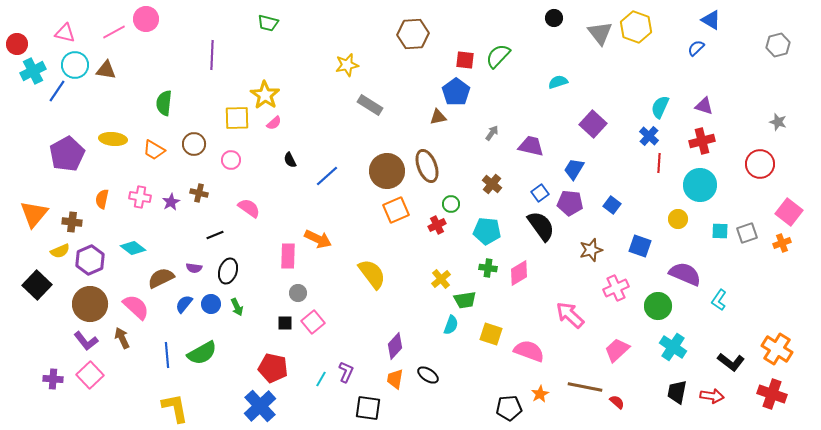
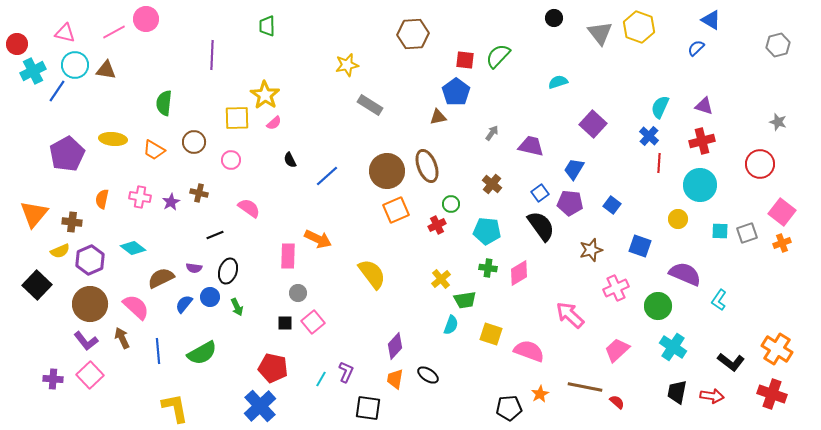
green trapezoid at (268, 23): moved 1 px left, 3 px down; rotated 75 degrees clockwise
yellow hexagon at (636, 27): moved 3 px right
brown circle at (194, 144): moved 2 px up
pink square at (789, 212): moved 7 px left
blue circle at (211, 304): moved 1 px left, 7 px up
blue line at (167, 355): moved 9 px left, 4 px up
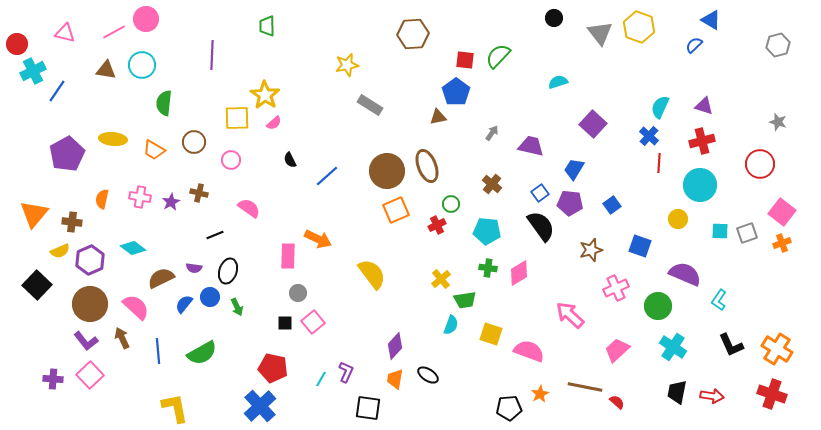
blue semicircle at (696, 48): moved 2 px left, 3 px up
cyan circle at (75, 65): moved 67 px right
blue square at (612, 205): rotated 18 degrees clockwise
black L-shape at (731, 362): moved 17 px up; rotated 28 degrees clockwise
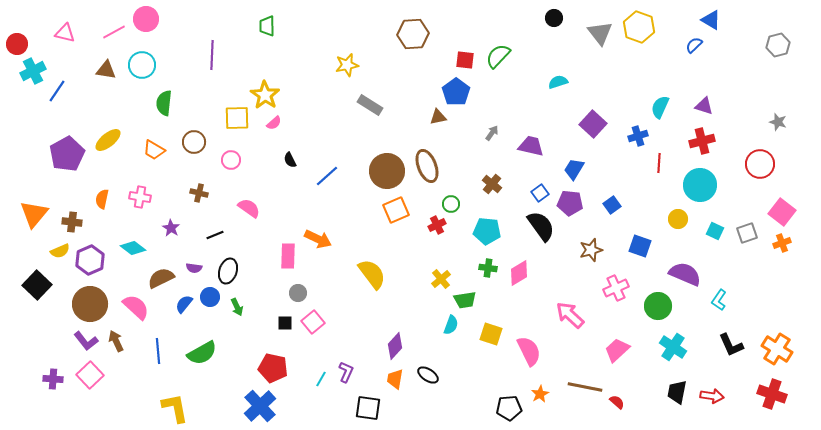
blue cross at (649, 136): moved 11 px left; rotated 30 degrees clockwise
yellow ellipse at (113, 139): moved 5 px left, 1 px down; rotated 44 degrees counterclockwise
purple star at (171, 202): moved 26 px down; rotated 12 degrees counterclockwise
cyan square at (720, 231): moved 5 px left; rotated 24 degrees clockwise
brown arrow at (122, 338): moved 6 px left, 3 px down
pink semicircle at (529, 351): rotated 44 degrees clockwise
